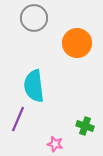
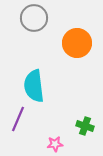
pink star: rotated 21 degrees counterclockwise
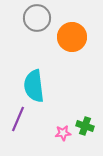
gray circle: moved 3 px right
orange circle: moved 5 px left, 6 px up
pink star: moved 8 px right, 11 px up
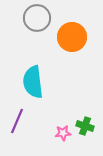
cyan semicircle: moved 1 px left, 4 px up
purple line: moved 1 px left, 2 px down
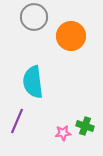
gray circle: moved 3 px left, 1 px up
orange circle: moved 1 px left, 1 px up
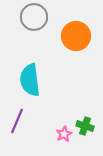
orange circle: moved 5 px right
cyan semicircle: moved 3 px left, 2 px up
pink star: moved 1 px right, 1 px down; rotated 21 degrees counterclockwise
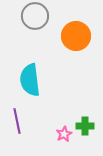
gray circle: moved 1 px right, 1 px up
purple line: rotated 35 degrees counterclockwise
green cross: rotated 18 degrees counterclockwise
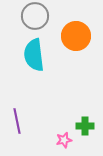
cyan semicircle: moved 4 px right, 25 px up
pink star: moved 6 px down; rotated 14 degrees clockwise
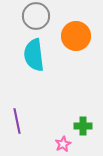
gray circle: moved 1 px right
green cross: moved 2 px left
pink star: moved 1 px left, 4 px down; rotated 14 degrees counterclockwise
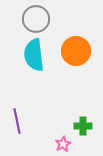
gray circle: moved 3 px down
orange circle: moved 15 px down
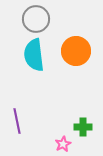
green cross: moved 1 px down
